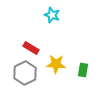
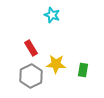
red rectangle: rotated 28 degrees clockwise
gray hexagon: moved 6 px right, 3 px down
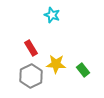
green rectangle: rotated 48 degrees counterclockwise
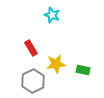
yellow star: rotated 12 degrees counterclockwise
green rectangle: rotated 40 degrees counterclockwise
gray hexagon: moved 2 px right, 5 px down
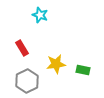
cyan star: moved 12 px left
red rectangle: moved 9 px left
gray hexagon: moved 6 px left
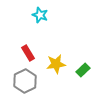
red rectangle: moved 6 px right, 5 px down
green rectangle: rotated 56 degrees counterclockwise
gray hexagon: moved 2 px left
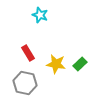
yellow star: rotated 18 degrees clockwise
green rectangle: moved 3 px left, 6 px up
gray hexagon: moved 2 px down; rotated 20 degrees counterclockwise
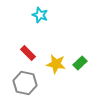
red rectangle: rotated 14 degrees counterclockwise
green rectangle: moved 1 px up
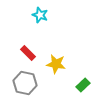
green rectangle: moved 3 px right, 22 px down
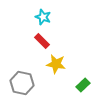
cyan star: moved 3 px right, 2 px down
red rectangle: moved 14 px right, 12 px up
gray hexagon: moved 3 px left
